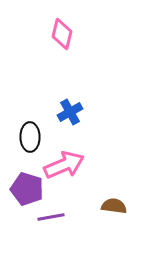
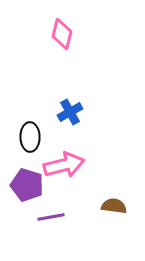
pink arrow: rotated 9 degrees clockwise
purple pentagon: moved 4 px up
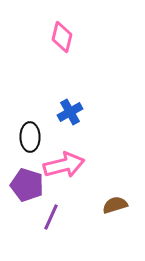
pink diamond: moved 3 px down
brown semicircle: moved 1 px right, 1 px up; rotated 25 degrees counterclockwise
purple line: rotated 56 degrees counterclockwise
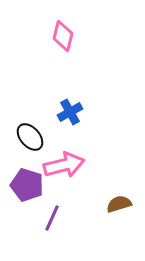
pink diamond: moved 1 px right, 1 px up
black ellipse: rotated 40 degrees counterclockwise
brown semicircle: moved 4 px right, 1 px up
purple line: moved 1 px right, 1 px down
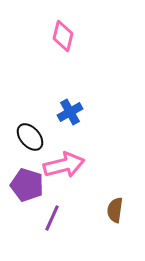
brown semicircle: moved 4 px left, 6 px down; rotated 65 degrees counterclockwise
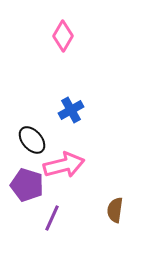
pink diamond: rotated 16 degrees clockwise
blue cross: moved 1 px right, 2 px up
black ellipse: moved 2 px right, 3 px down
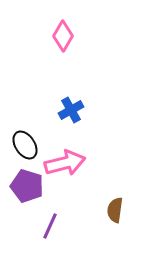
black ellipse: moved 7 px left, 5 px down; rotated 8 degrees clockwise
pink arrow: moved 1 px right, 2 px up
purple pentagon: moved 1 px down
purple line: moved 2 px left, 8 px down
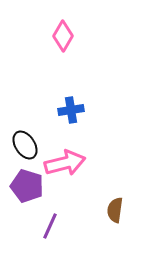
blue cross: rotated 20 degrees clockwise
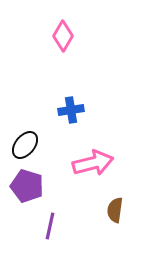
black ellipse: rotated 72 degrees clockwise
pink arrow: moved 28 px right
purple line: rotated 12 degrees counterclockwise
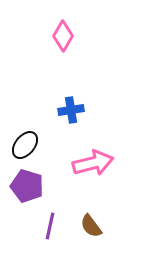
brown semicircle: moved 24 px left, 16 px down; rotated 45 degrees counterclockwise
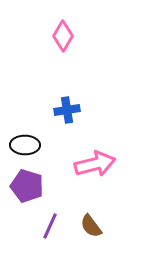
blue cross: moved 4 px left
black ellipse: rotated 52 degrees clockwise
pink arrow: moved 2 px right, 1 px down
purple line: rotated 12 degrees clockwise
